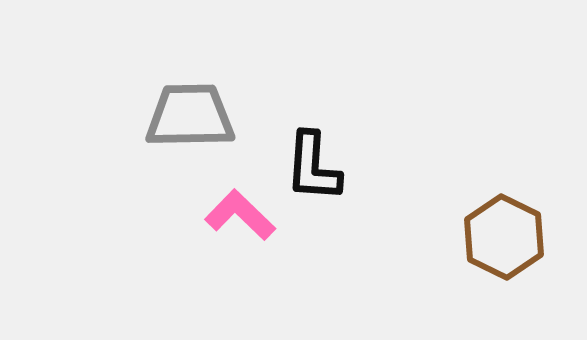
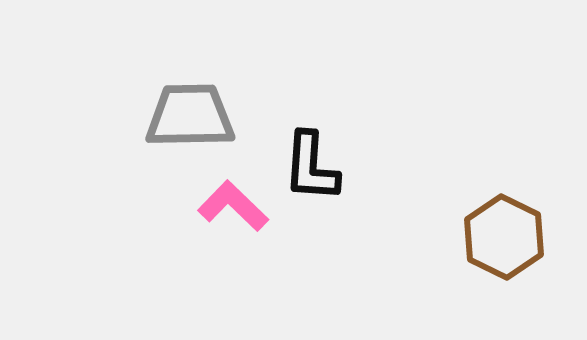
black L-shape: moved 2 px left
pink L-shape: moved 7 px left, 9 px up
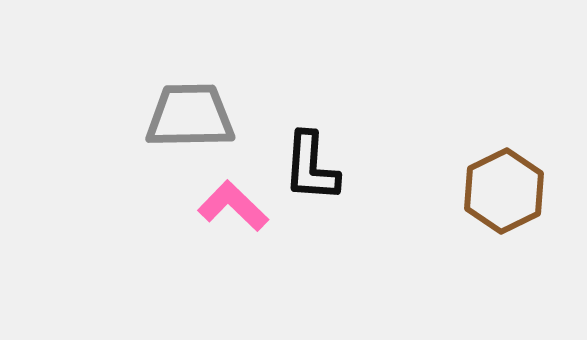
brown hexagon: moved 46 px up; rotated 8 degrees clockwise
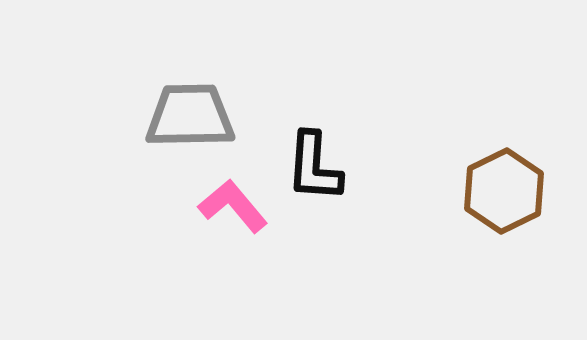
black L-shape: moved 3 px right
pink L-shape: rotated 6 degrees clockwise
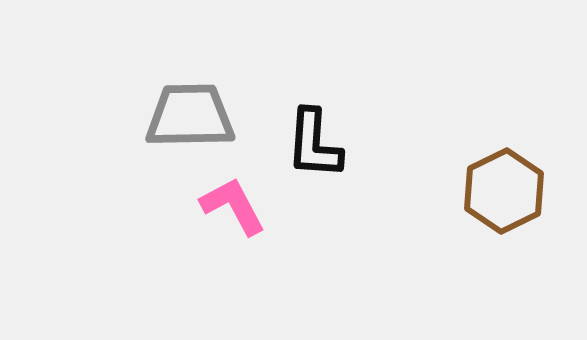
black L-shape: moved 23 px up
pink L-shape: rotated 12 degrees clockwise
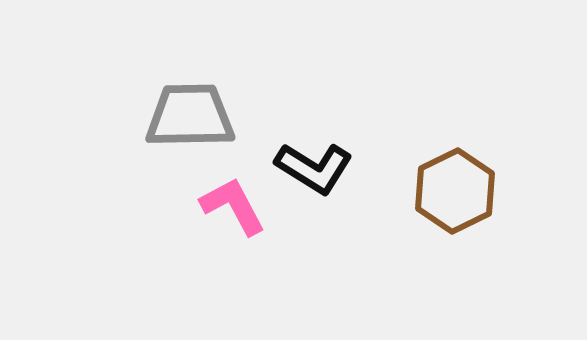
black L-shape: moved 24 px down; rotated 62 degrees counterclockwise
brown hexagon: moved 49 px left
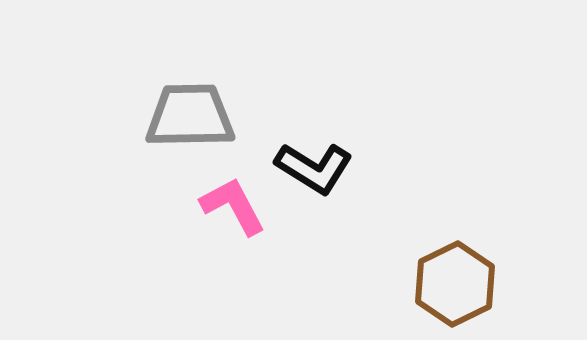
brown hexagon: moved 93 px down
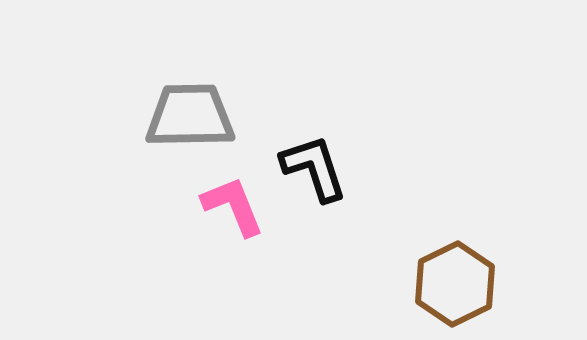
black L-shape: rotated 140 degrees counterclockwise
pink L-shape: rotated 6 degrees clockwise
